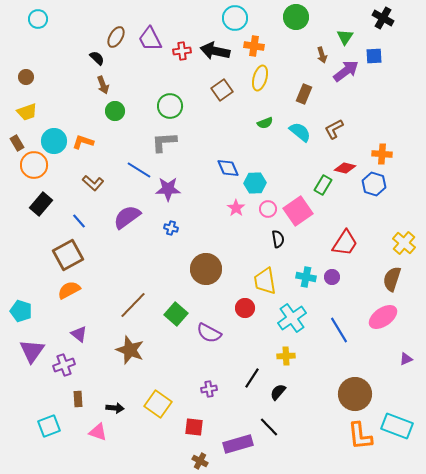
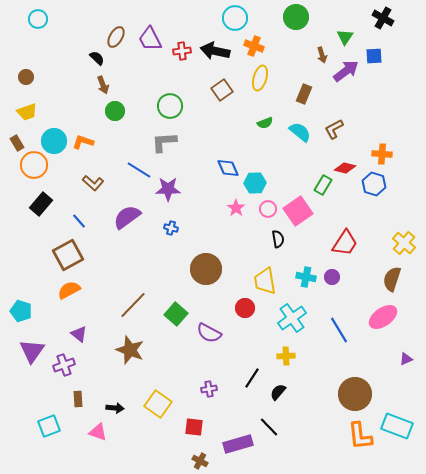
orange cross at (254, 46): rotated 12 degrees clockwise
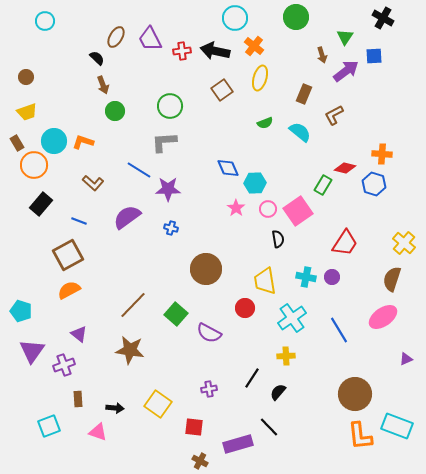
cyan circle at (38, 19): moved 7 px right, 2 px down
orange cross at (254, 46): rotated 18 degrees clockwise
brown L-shape at (334, 129): moved 14 px up
blue line at (79, 221): rotated 28 degrees counterclockwise
brown star at (130, 350): rotated 12 degrees counterclockwise
